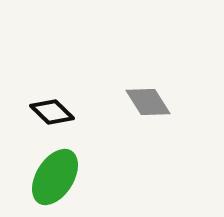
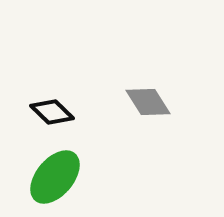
green ellipse: rotated 8 degrees clockwise
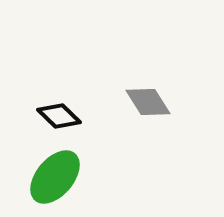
black diamond: moved 7 px right, 4 px down
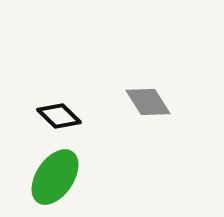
green ellipse: rotated 6 degrees counterclockwise
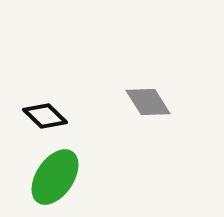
black diamond: moved 14 px left
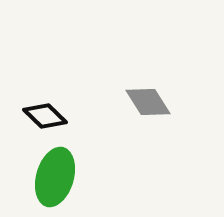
green ellipse: rotated 18 degrees counterclockwise
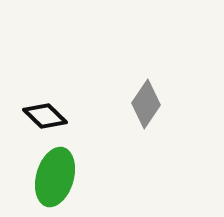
gray diamond: moved 2 px left, 2 px down; rotated 66 degrees clockwise
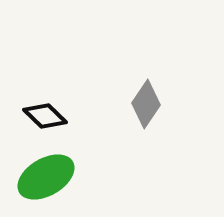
green ellipse: moved 9 px left; rotated 44 degrees clockwise
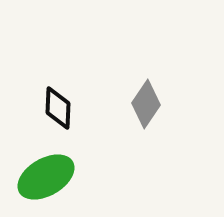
black diamond: moved 13 px right, 8 px up; rotated 48 degrees clockwise
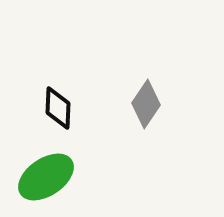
green ellipse: rotated 4 degrees counterclockwise
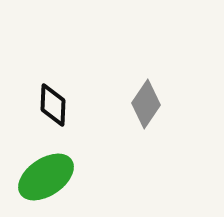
black diamond: moved 5 px left, 3 px up
